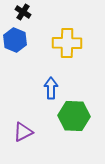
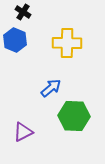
blue arrow: rotated 50 degrees clockwise
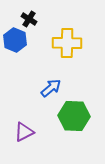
black cross: moved 6 px right, 7 px down
purple triangle: moved 1 px right
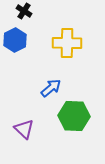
black cross: moved 5 px left, 8 px up
blue hexagon: rotated 10 degrees clockwise
purple triangle: moved 3 px up; rotated 50 degrees counterclockwise
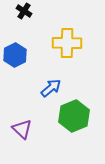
blue hexagon: moved 15 px down
green hexagon: rotated 24 degrees counterclockwise
purple triangle: moved 2 px left
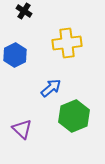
yellow cross: rotated 8 degrees counterclockwise
